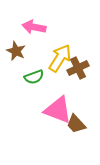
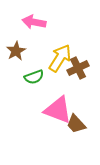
pink arrow: moved 5 px up
brown star: rotated 18 degrees clockwise
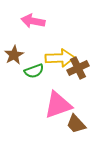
pink arrow: moved 1 px left, 1 px up
brown star: moved 2 px left, 4 px down
yellow arrow: rotated 56 degrees clockwise
green semicircle: moved 6 px up
pink triangle: moved 5 px up; rotated 40 degrees counterclockwise
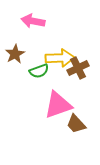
brown star: moved 1 px right, 1 px up
green semicircle: moved 5 px right
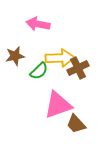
pink arrow: moved 5 px right, 3 px down
brown star: moved 2 px down; rotated 18 degrees clockwise
green semicircle: rotated 24 degrees counterclockwise
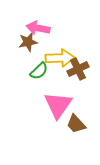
pink arrow: moved 4 px down
brown star: moved 13 px right, 14 px up
brown cross: moved 1 px down
pink triangle: rotated 36 degrees counterclockwise
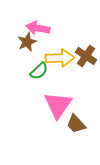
brown star: moved 1 px left; rotated 12 degrees counterclockwise
brown cross: moved 8 px right, 13 px up; rotated 30 degrees counterclockwise
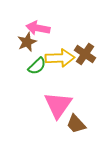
brown cross: moved 1 px left, 2 px up
green semicircle: moved 2 px left, 5 px up
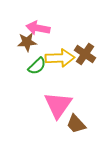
brown star: rotated 18 degrees clockwise
